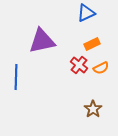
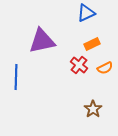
orange semicircle: moved 4 px right
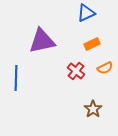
red cross: moved 3 px left, 6 px down
blue line: moved 1 px down
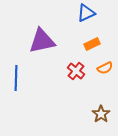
brown star: moved 8 px right, 5 px down
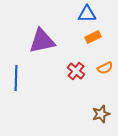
blue triangle: moved 1 px right, 1 px down; rotated 24 degrees clockwise
orange rectangle: moved 1 px right, 7 px up
brown star: rotated 18 degrees clockwise
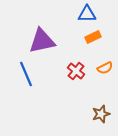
blue line: moved 10 px right, 4 px up; rotated 25 degrees counterclockwise
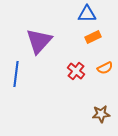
purple triangle: moved 3 px left; rotated 36 degrees counterclockwise
blue line: moved 10 px left; rotated 30 degrees clockwise
brown star: rotated 12 degrees clockwise
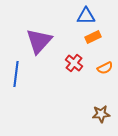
blue triangle: moved 1 px left, 2 px down
red cross: moved 2 px left, 8 px up
